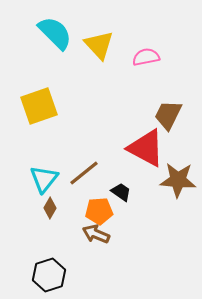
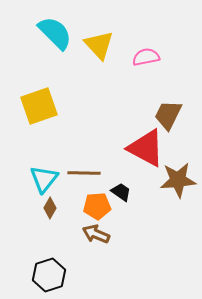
brown line: rotated 40 degrees clockwise
brown star: rotated 9 degrees counterclockwise
orange pentagon: moved 2 px left, 5 px up
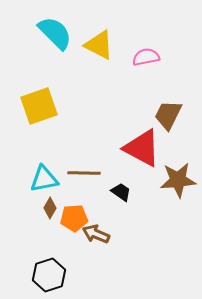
yellow triangle: rotated 20 degrees counterclockwise
red triangle: moved 4 px left
cyan triangle: rotated 40 degrees clockwise
orange pentagon: moved 23 px left, 12 px down
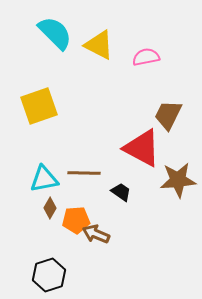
orange pentagon: moved 2 px right, 2 px down
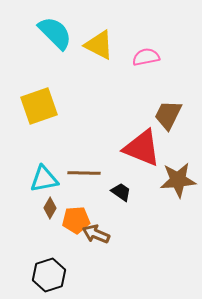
red triangle: rotated 6 degrees counterclockwise
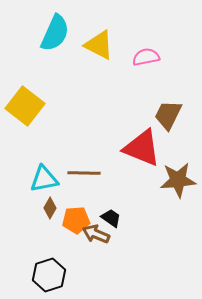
cyan semicircle: rotated 69 degrees clockwise
yellow square: moved 14 px left; rotated 33 degrees counterclockwise
black trapezoid: moved 10 px left, 26 px down
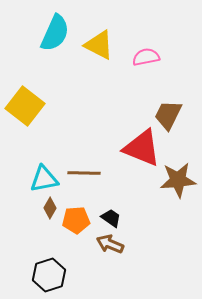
brown arrow: moved 14 px right, 10 px down
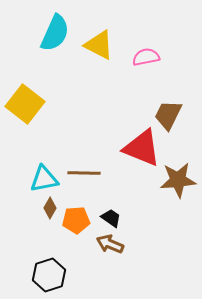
yellow square: moved 2 px up
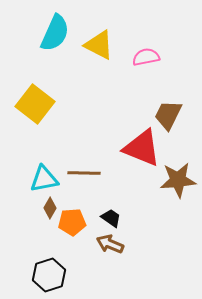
yellow square: moved 10 px right
orange pentagon: moved 4 px left, 2 px down
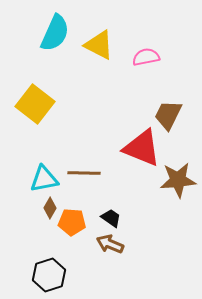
orange pentagon: rotated 8 degrees clockwise
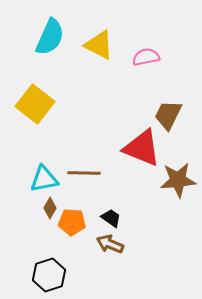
cyan semicircle: moved 5 px left, 4 px down
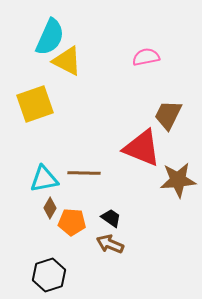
yellow triangle: moved 32 px left, 16 px down
yellow square: rotated 33 degrees clockwise
